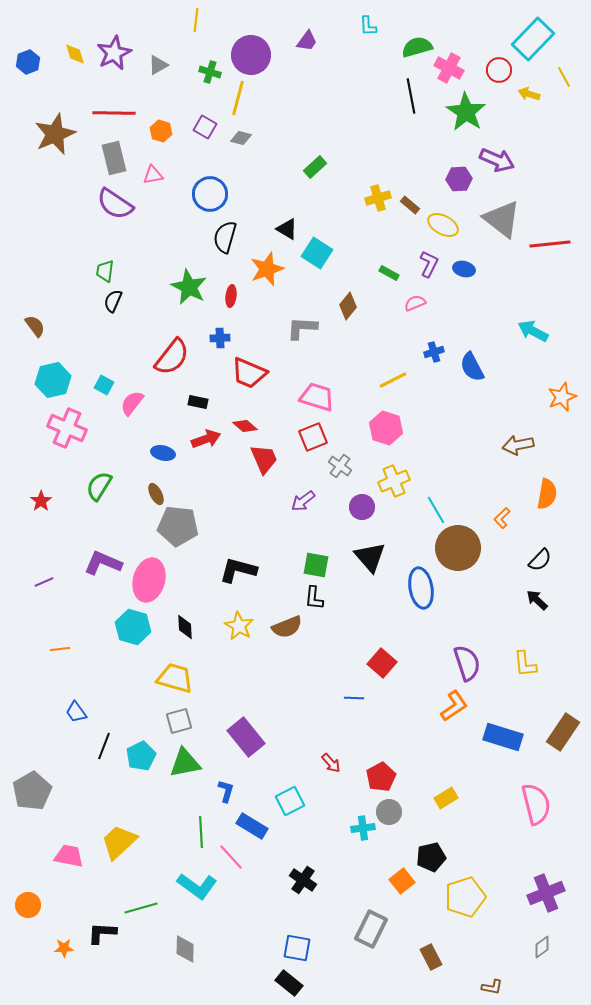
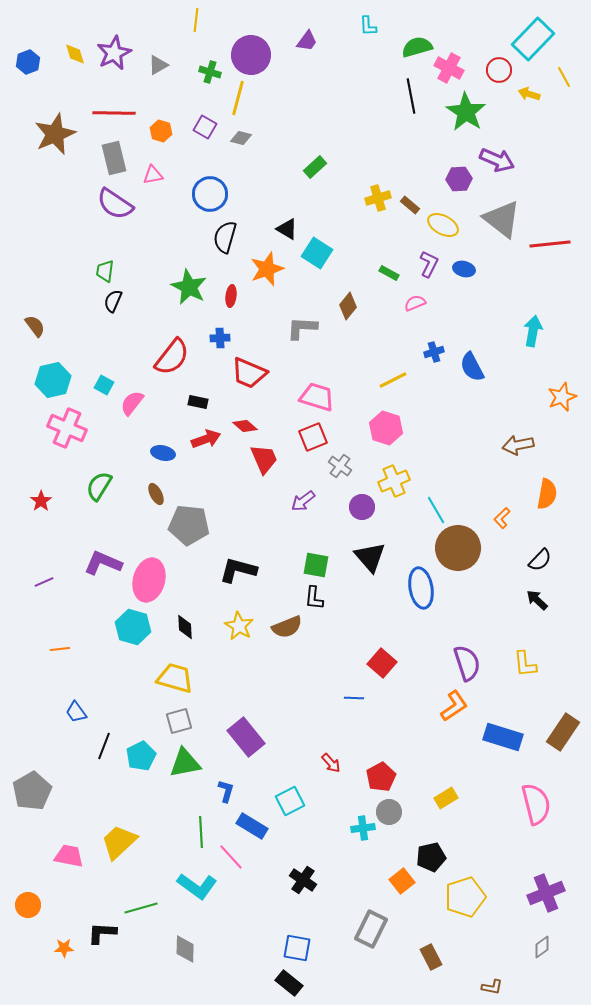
cyan arrow at (533, 331): rotated 72 degrees clockwise
gray pentagon at (178, 526): moved 11 px right, 1 px up
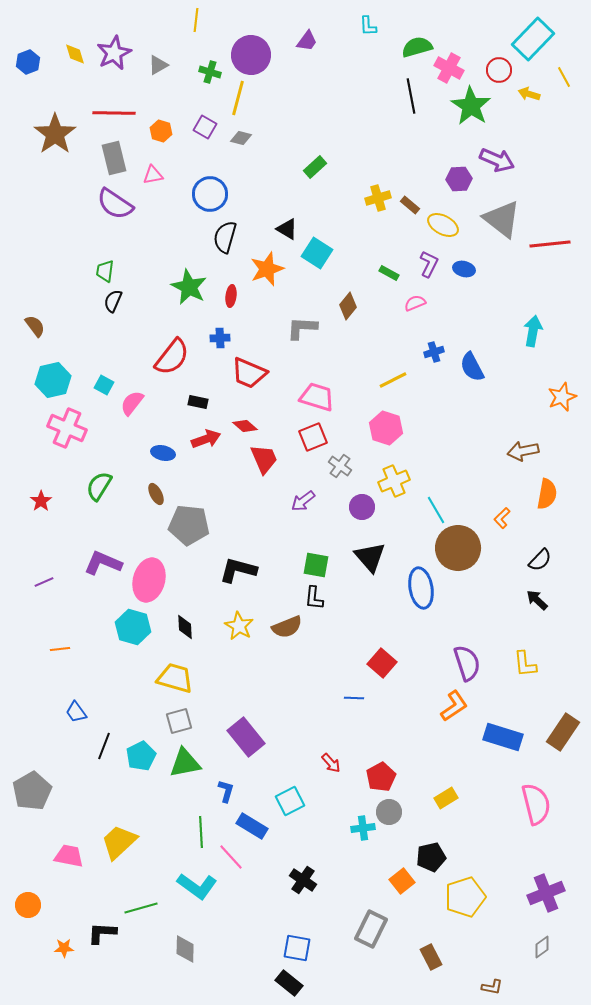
green star at (466, 112): moved 5 px right, 6 px up
brown star at (55, 134): rotated 12 degrees counterclockwise
brown arrow at (518, 445): moved 5 px right, 6 px down
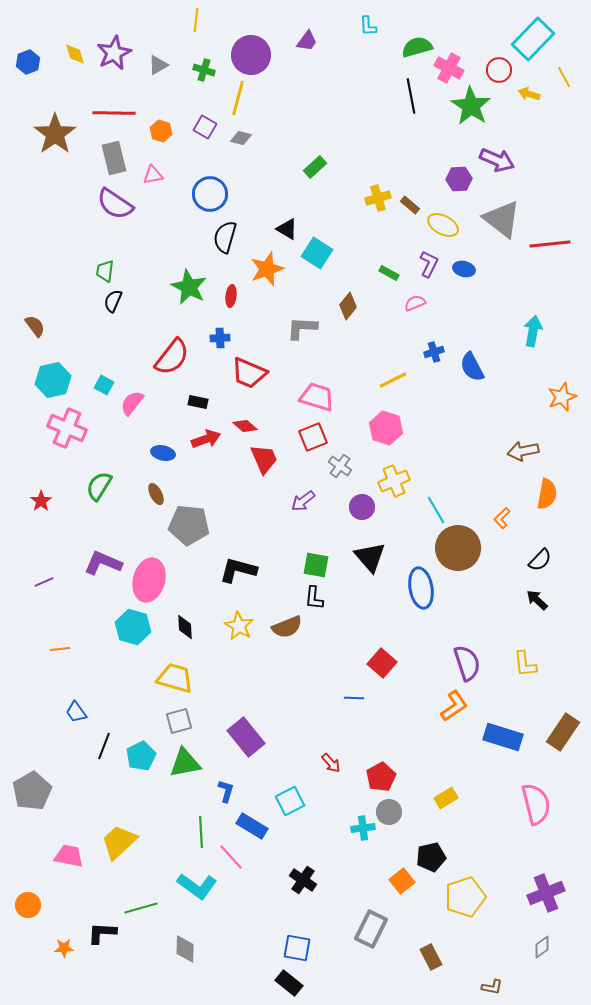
green cross at (210, 72): moved 6 px left, 2 px up
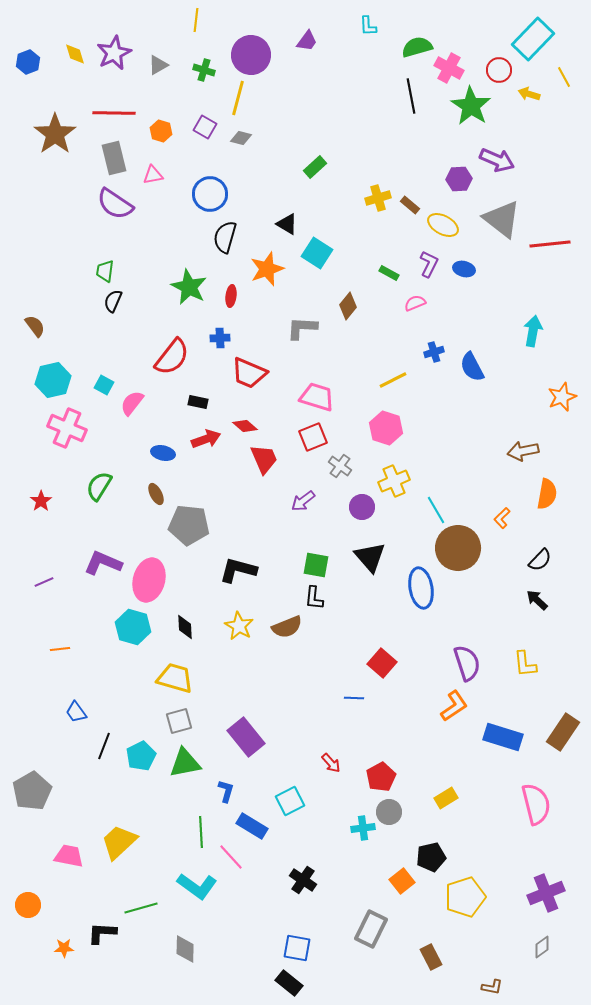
black triangle at (287, 229): moved 5 px up
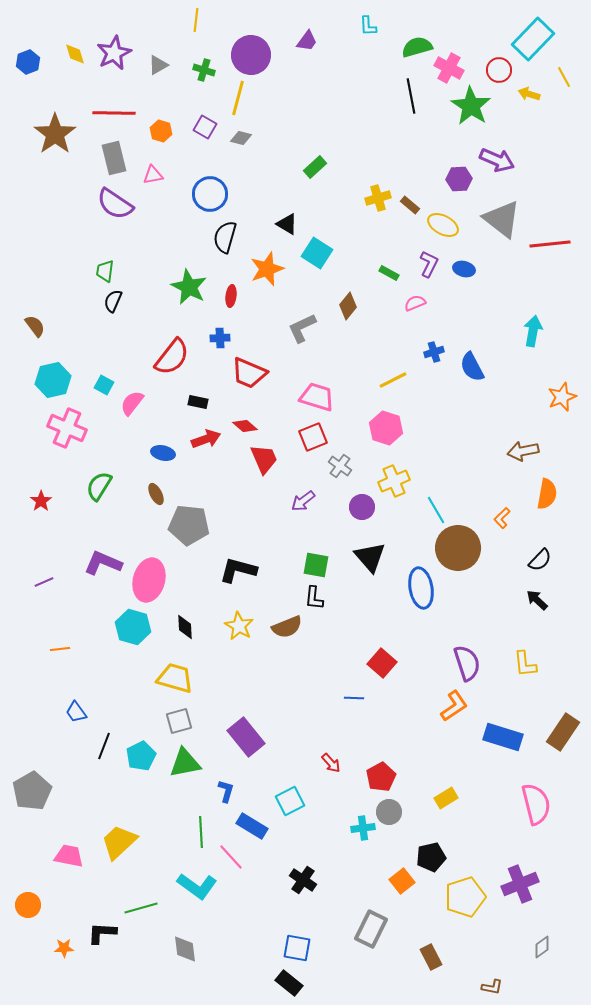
gray L-shape at (302, 328): rotated 28 degrees counterclockwise
purple cross at (546, 893): moved 26 px left, 9 px up
gray diamond at (185, 949): rotated 8 degrees counterclockwise
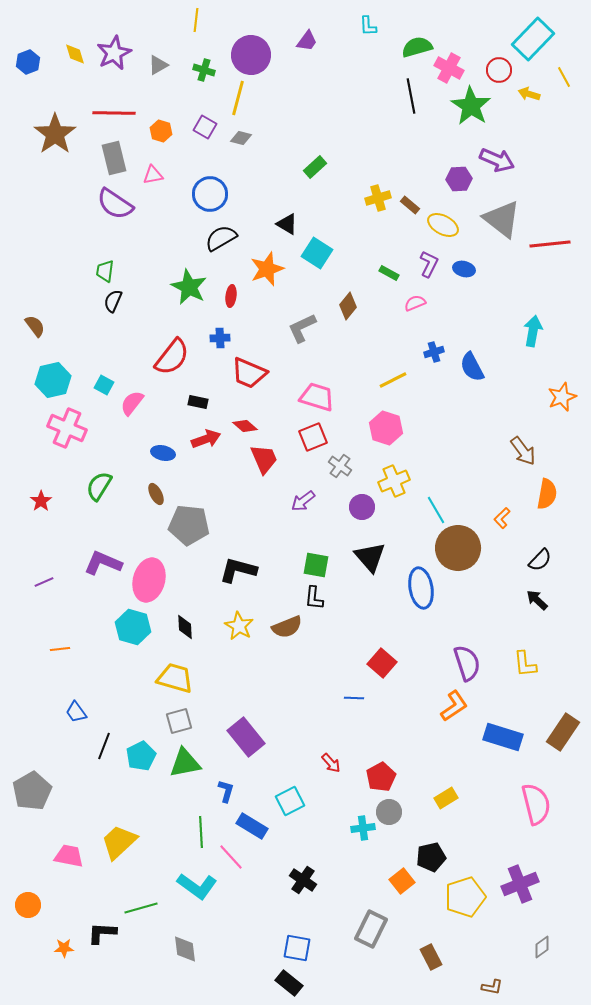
black semicircle at (225, 237): moved 4 px left, 1 px down; rotated 44 degrees clockwise
brown arrow at (523, 451): rotated 116 degrees counterclockwise
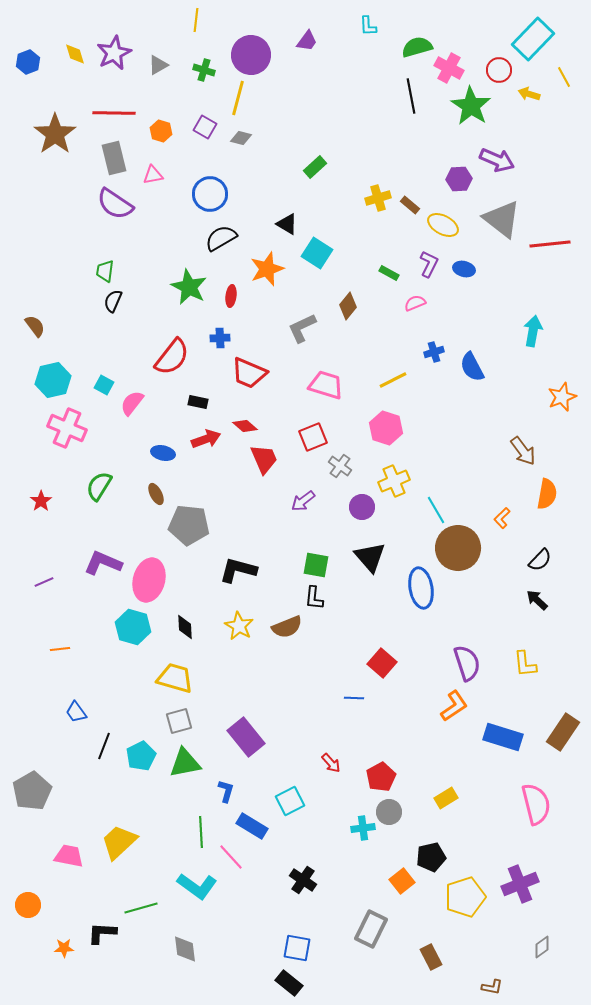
pink trapezoid at (317, 397): moved 9 px right, 12 px up
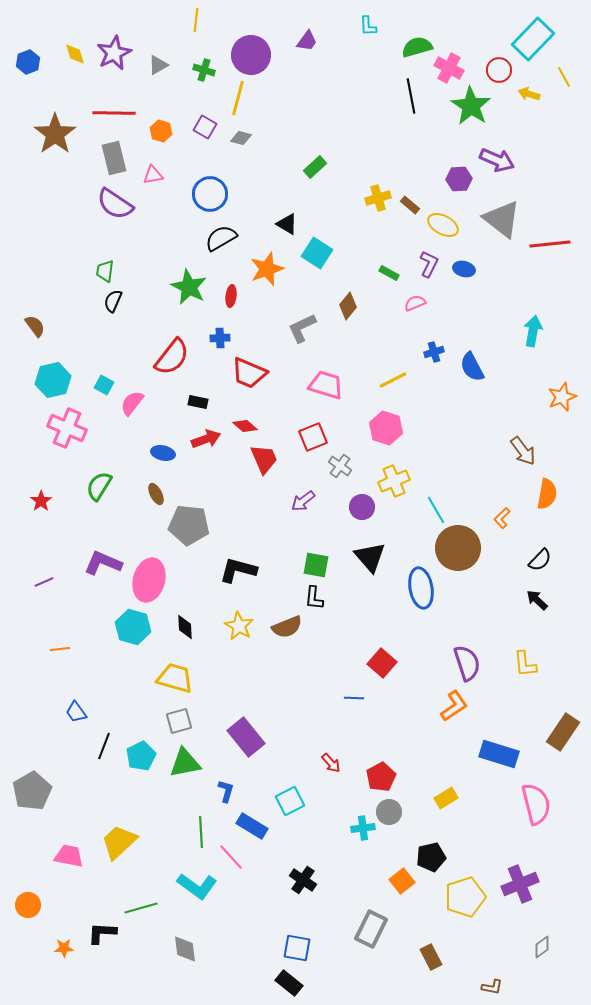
blue rectangle at (503, 737): moved 4 px left, 17 px down
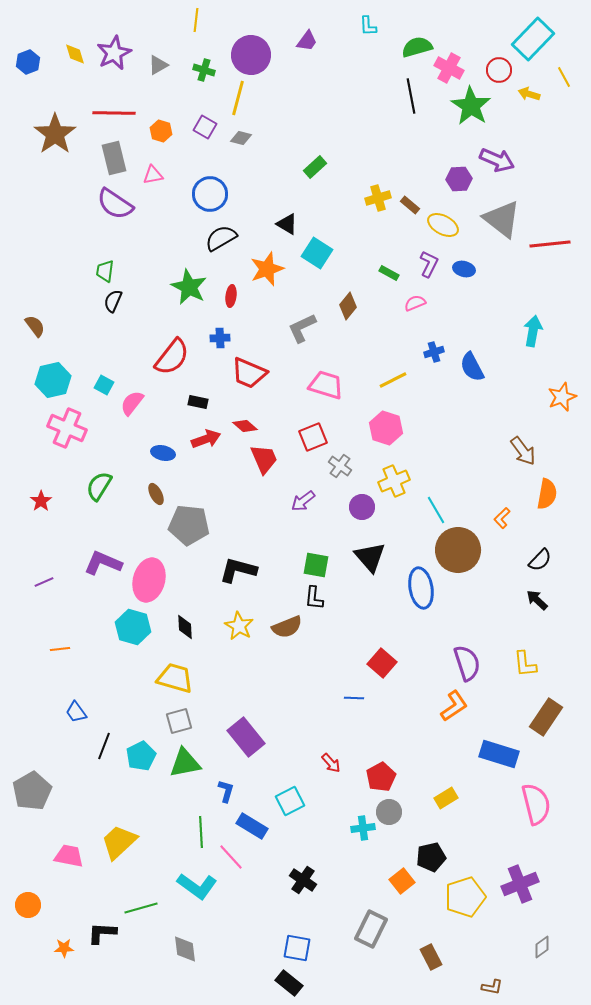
brown circle at (458, 548): moved 2 px down
brown rectangle at (563, 732): moved 17 px left, 15 px up
